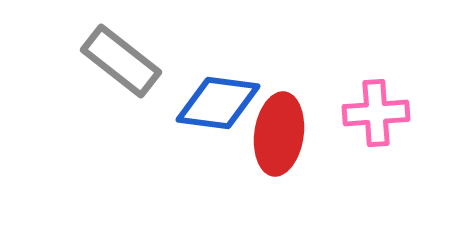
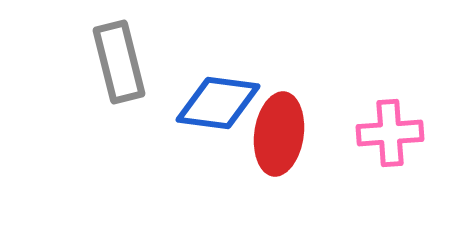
gray rectangle: moved 2 px left, 1 px down; rotated 38 degrees clockwise
pink cross: moved 14 px right, 20 px down
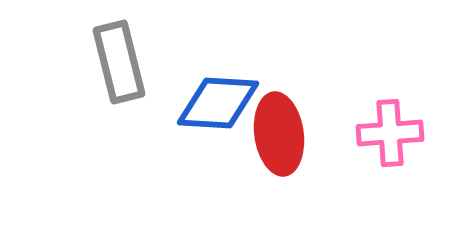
blue diamond: rotated 4 degrees counterclockwise
red ellipse: rotated 16 degrees counterclockwise
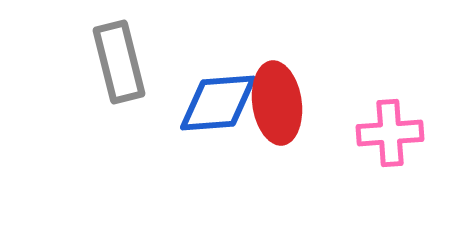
blue diamond: rotated 8 degrees counterclockwise
red ellipse: moved 2 px left, 31 px up
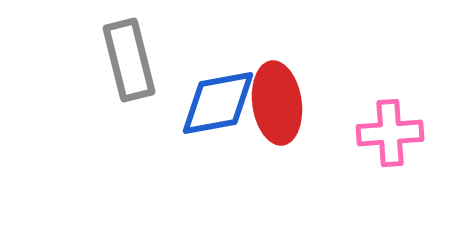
gray rectangle: moved 10 px right, 2 px up
blue diamond: rotated 6 degrees counterclockwise
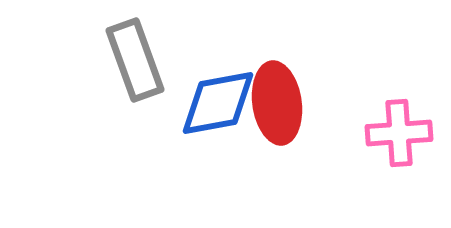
gray rectangle: moved 6 px right; rotated 6 degrees counterclockwise
pink cross: moved 9 px right
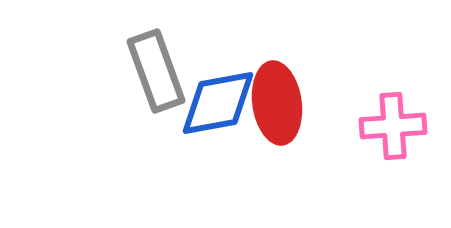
gray rectangle: moved 21 px right, 11 px down
pink cross: moved 6 px left, 7 px up
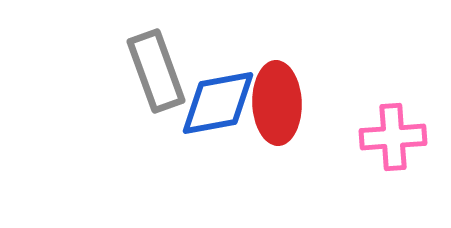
red ellipse: rotated 6 degrees clockwise
pink cross: moved 11 px down
